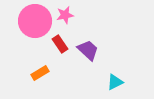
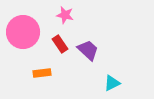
pink star: rotated 24 degrees clockwise
pink circle: moved 12 px left, 11 px down
orange rectangle: moved 2 px right; rotated 24 degrees clockwise
cyan triangle: moved 3 px left, 1 px down
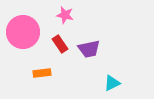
purple trapezoid: moved 1 px right, 1 px up; rotated 125 degrees clockwise
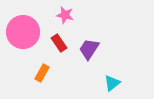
red rectangle: moved 1 px left, 1 px up
purple trapezoid: rotated 135 degrees clockwise
orange rectangle: rotated 54 degrees counterclockwise
cyan triangle: rotated 12 degrees counterclockwise
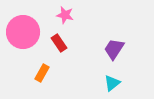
purple trapezoid: moved 25 px right
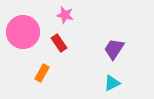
cyan triangle: rotated 12 degrees clockwise
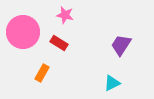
red rectangle: rotated 24 degrees counterclockwise
purple trapezoid: moved 7 px right, 4 px up
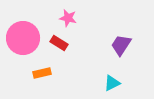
pink star: moved 3 px right, 3 px down
pink circle: moved 6 px down
orange rectangle: rotated 48 degrees clockwise
